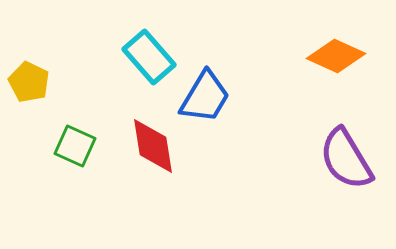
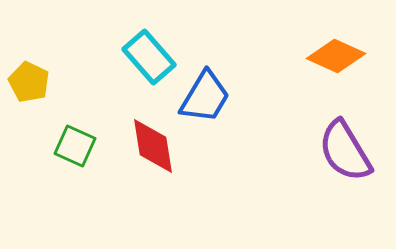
purple semicircle: moved 1 px left, 8 px up
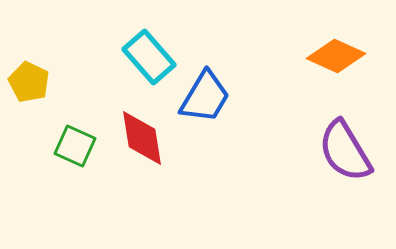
red diamond: moved 11 px left, 8 px up
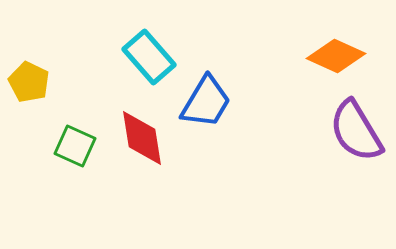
blue trapezoid: moved 1 px right, 5 px down
purple semicircle: moved 11 px right, 20 px up
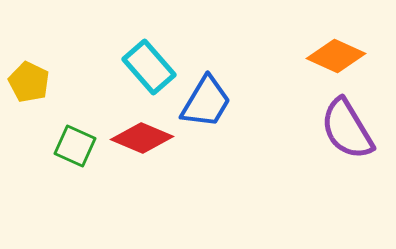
cyan rectangle: moved 10 px down
purple semicircle: moved 9 px left, 2 px up
red diamond: rotated 58 degrees counterclockwise
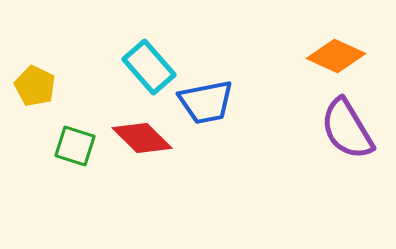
yellow pentagon: moved 6 px right, 4 px down
blue trapezoid: rotated 48 degrees clockwise
red diamond: rotated 22 degrees clockwise
green square: rotated 6 degrees counterclockwise
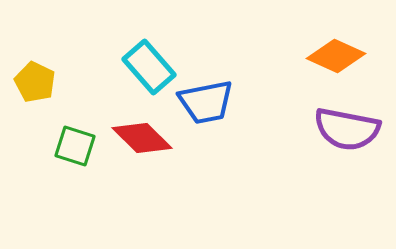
yellow pentagon: moved 4 px up
purple semicircle: rotated 48 degrees counterclockwise
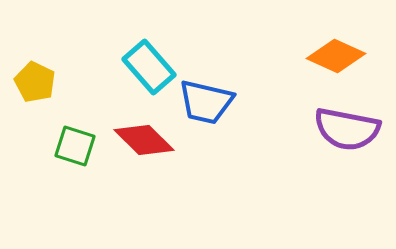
blue trapezoid: rotated 24 degrees clockwise
red diamond: moved 2 px right, 2 px down
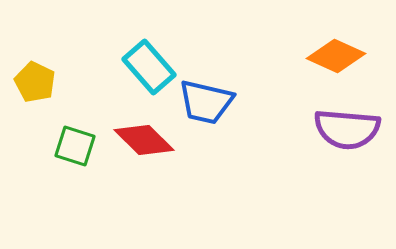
purple semicircle: rotated 6 degrees counterclockwise
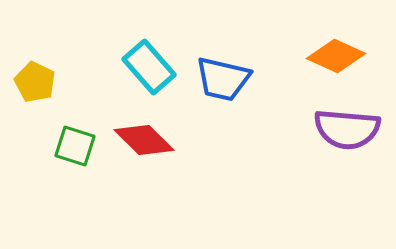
blue trapezoid: moved 17 px right, 23 px up
